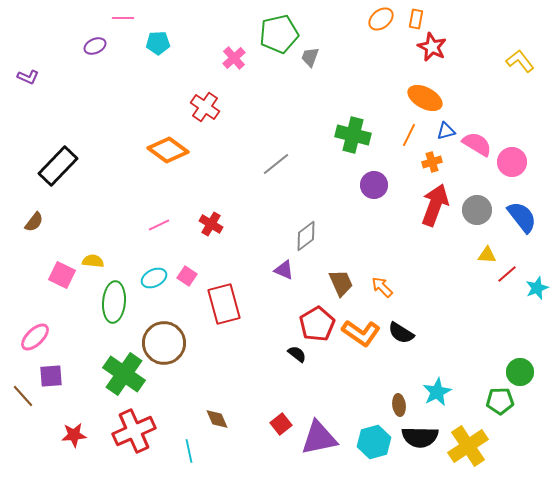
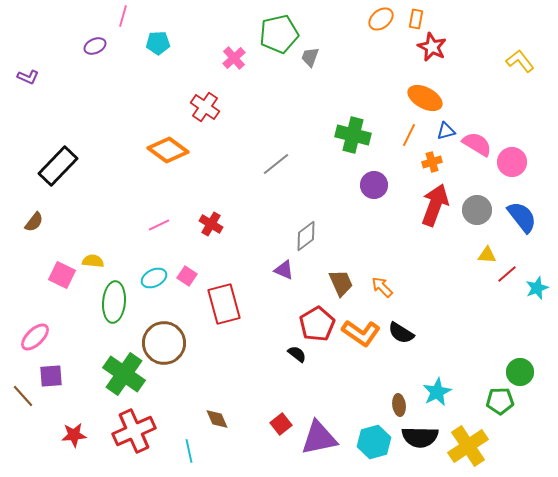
pink line at (123, 18): moved 2 px up; rotated 75 degrees counterclockwise
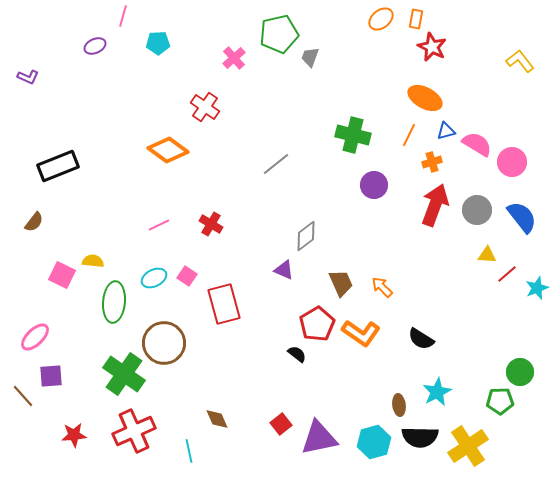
black rectangle at (58, 166): rotated 24 degrees clockwise
black semicircle at (401, 333): moved 20 px right, 6 px down
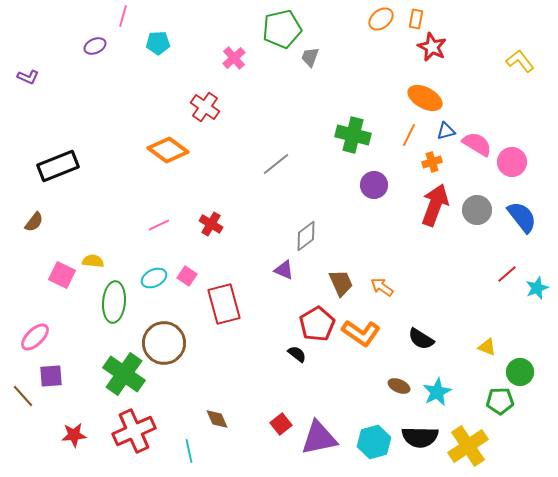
green pentagon at (279, 34): moved 3 px right, 5 px up
yellow triangle at (487, 255): moved 92 px down; rotated 18 degrees clockwise
orange arrow at (382, 287): rotated 10 degrees counterclockwise
brown ellipse at (399, 405): moved 19 px up; rotated 60 degrees counterclockwise
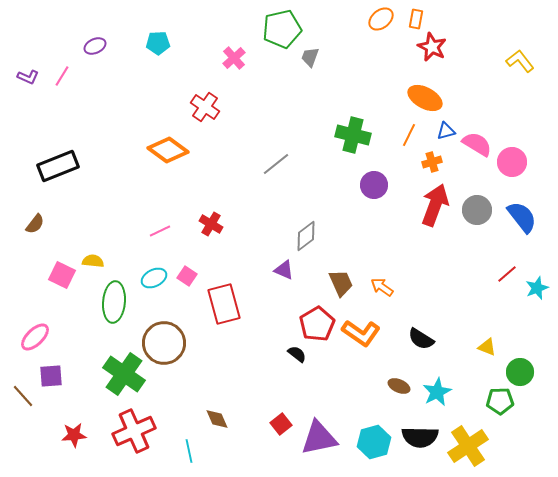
pink line at (123, 16): moved 61 px left, 60 px down; rotated 15 degrees clockwise
brown semicircle at (34, 222): moved 1 px right, 2 px down
pink line at (159, 225): moved 1 px right, 6 px down
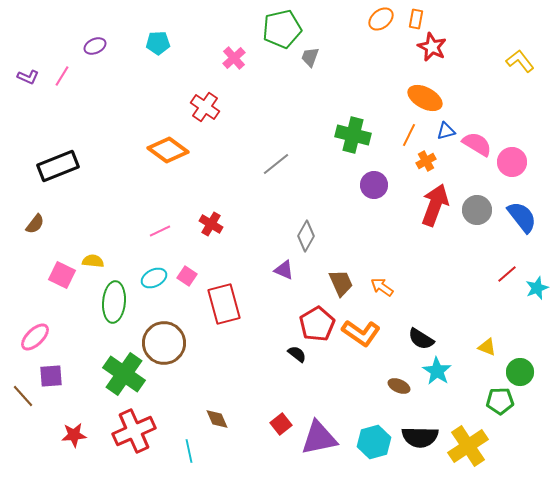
orange cross at (432, 162): moved 6 px left, 1 px up; rotated 12 degrees counterclockwise
gray diamond at (306, 236): rotated 24 degrees counterclockwise
cyan star at (437, 392): moved 21 px up; rotated 12 degrees counterclockwise
